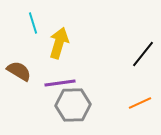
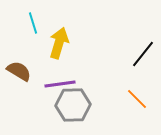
purple line: moved 1 px down
orange line: moved 3 px left, 4 px up; rotated 70 degrees clockwise
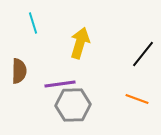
yellow arrow: moved 21 px right
brown semicircle: rotated 60 degrees clockwise
orange line: rotated 25 degrees counterclockwise
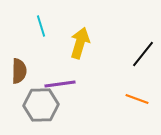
cyan line: moved 8 px right, 3 px down
gray hexagon: moved 32 px left
